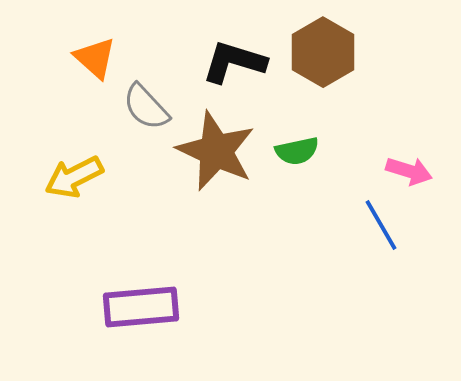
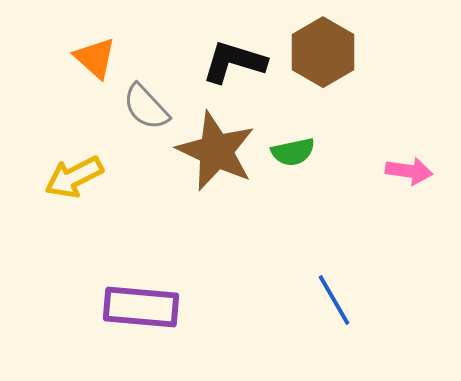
green semicircle: moved 4 px left, 1 px down
pink arrow: rotated 9 degrees counterclockwise
blue line: moved 47 px left, 75 px down
purple rectangle: rotated 10 degrees clockwise
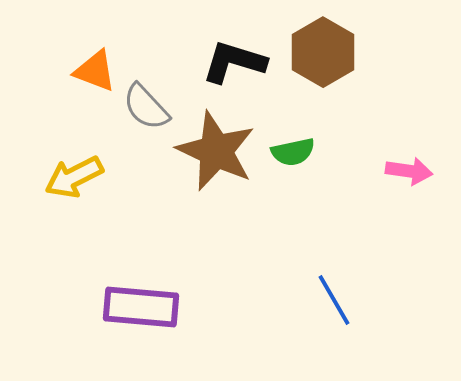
orange triangle: moved 13 px down; rotated 21 degrees counterclockwise
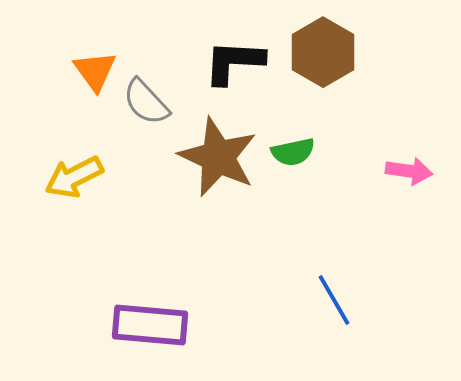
black L-shape: rotated 14 degrees counterclockwise
orange triangle: rotated 33 degrees clockwise
gray semicircle: moved 5 px up
brown star: moved 2 px right, 6 px down
purple rectangle: moved 9 px right, 18 px down
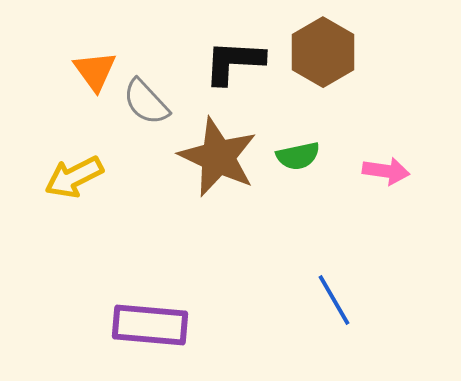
green semicircle: moved 5 px right, 4 px down
pink arrow: moved 23 px left
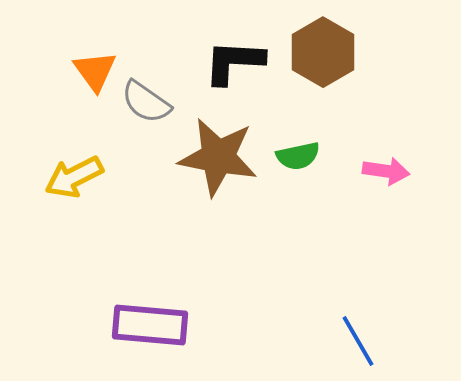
gray semicircle: rotated 12 degrees counterclockwise
brown star: rotated 14 degrees counterclockwise
blue line: moved 24 px right, 41 px down
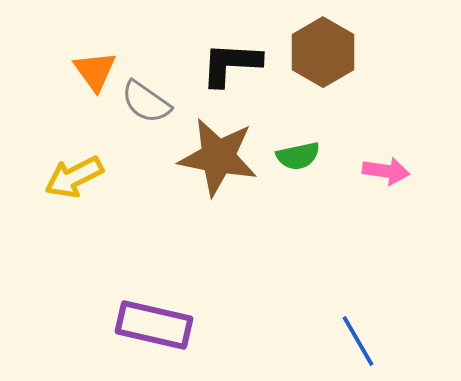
black L-shape: moved 3 px left, 2 px down
purple rectangle: moved 4 px right; rotated 8 degrees clockwise
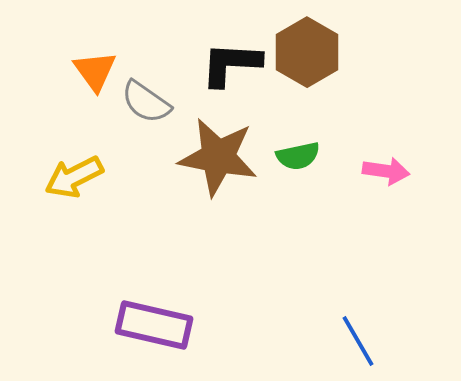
brown hexagon: moved 16 px left
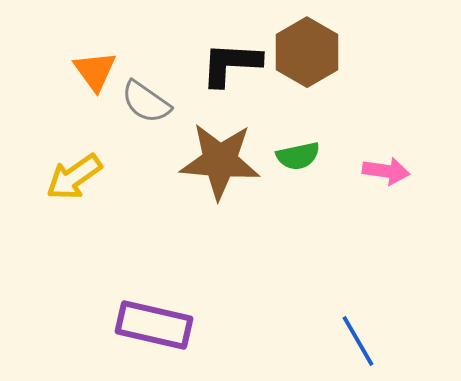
brown star: moved 2 px right, 4 px down; rotated 6 degrees counterclockwise
yellow arrow: rotated 8 degrees counterclockwise
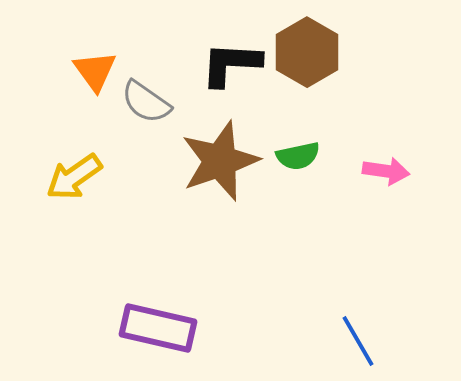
brown star: rotated 24 degrees counterclockwise
purple rectangle: moved 4 px right, 3 px down
